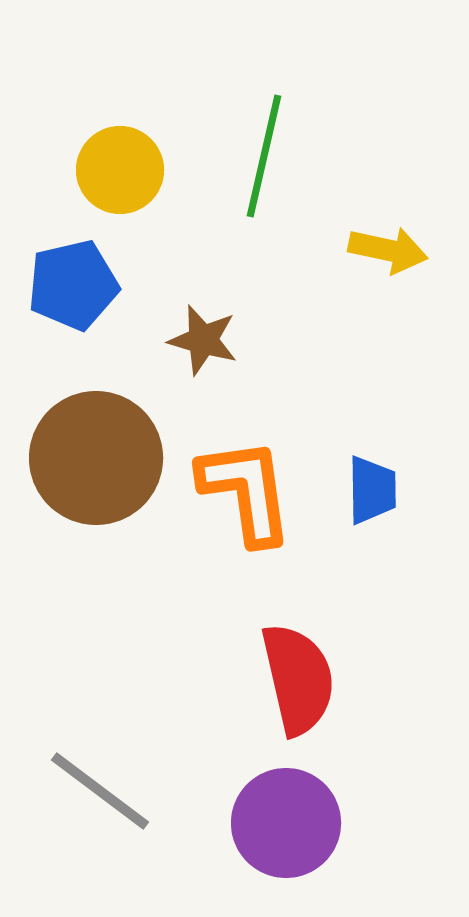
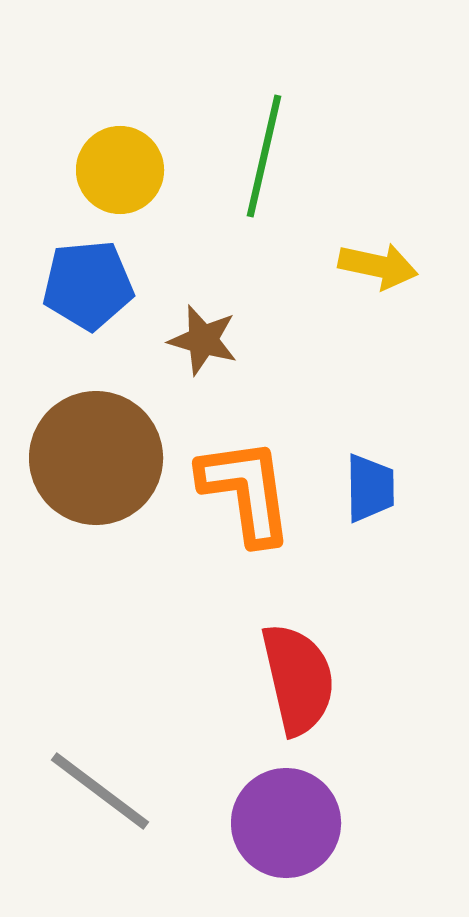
yellow arrow: moved 10 px left, 16 px down
blue pentagon: moved 15 px right; rotated 8 degrees clockwise
blue trapezoid: moved 2 px left, 2 px up
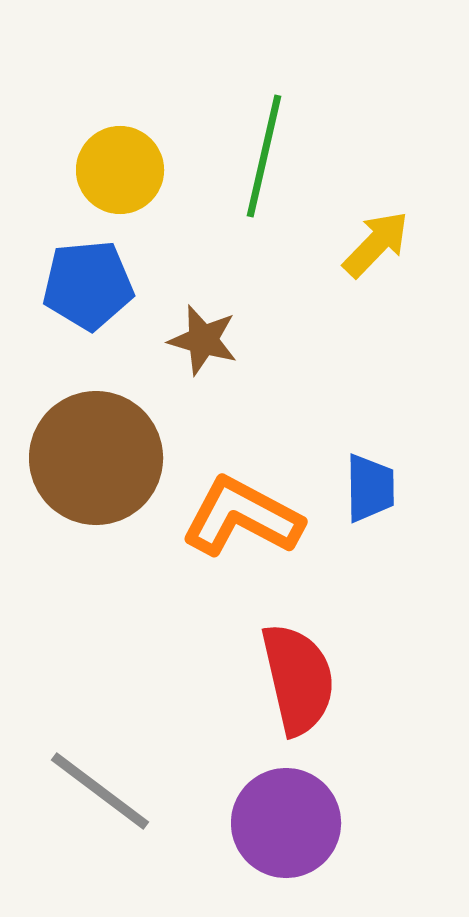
yellow arrow: moved 2 px left, 22 px up; rotated 58 degrees counterclockwise
orange L-shape: moved 4 px left, 26 px down; rotated 54 degrees counterclockwise
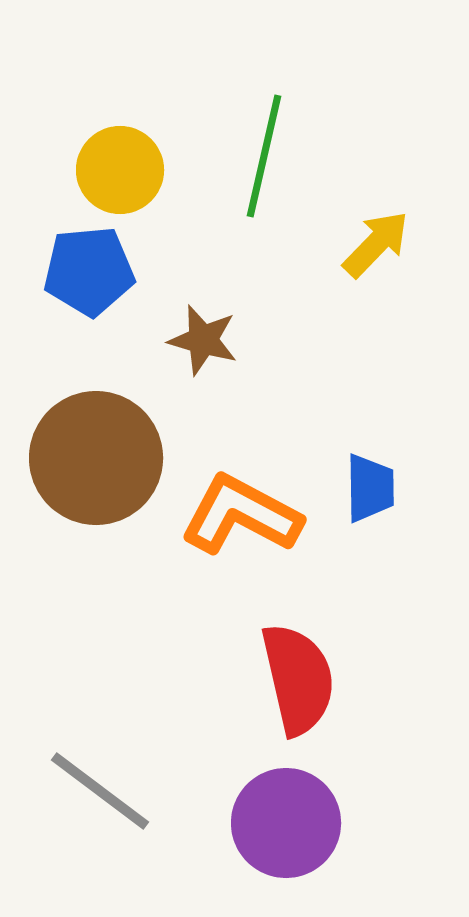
blue pentagon: moved 1 px right, 14 px up
orange L-shape: moved 1 px left, 2 px up
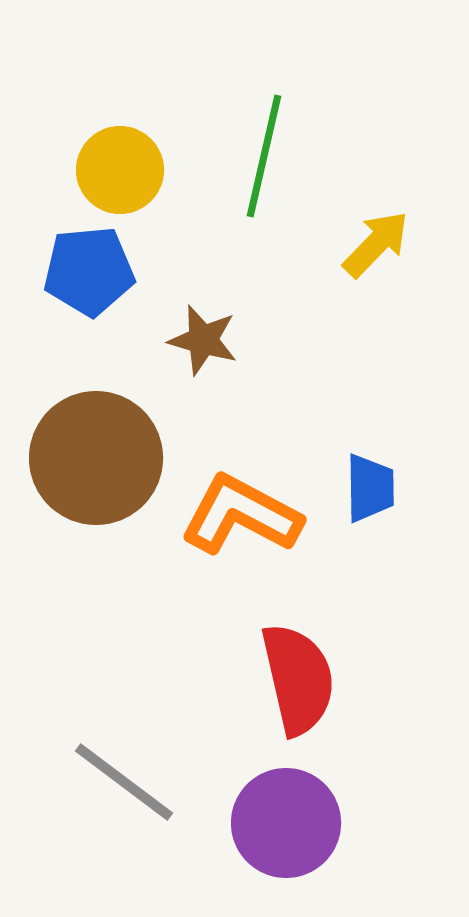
gray line: moved 24 px right, 9 px up
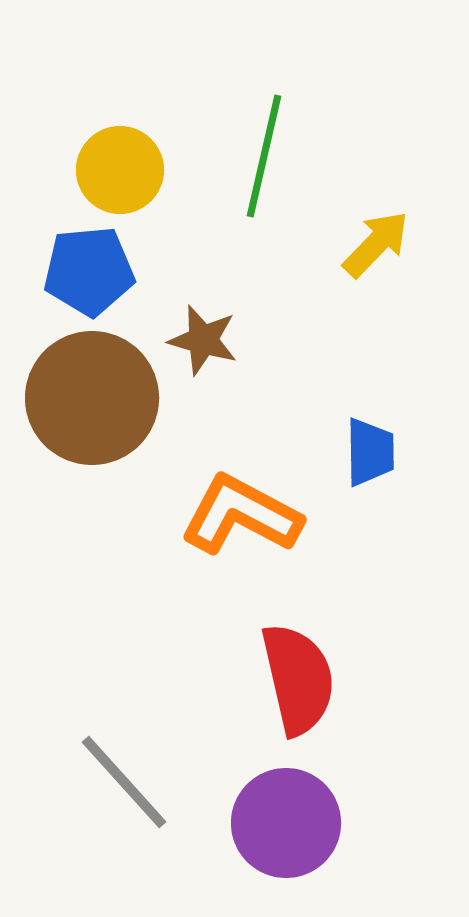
brown circle: moved 4 px left, 60 px up
blue trapezoid: moved 36 px up
gray line: rotated 11 degrees clockwise
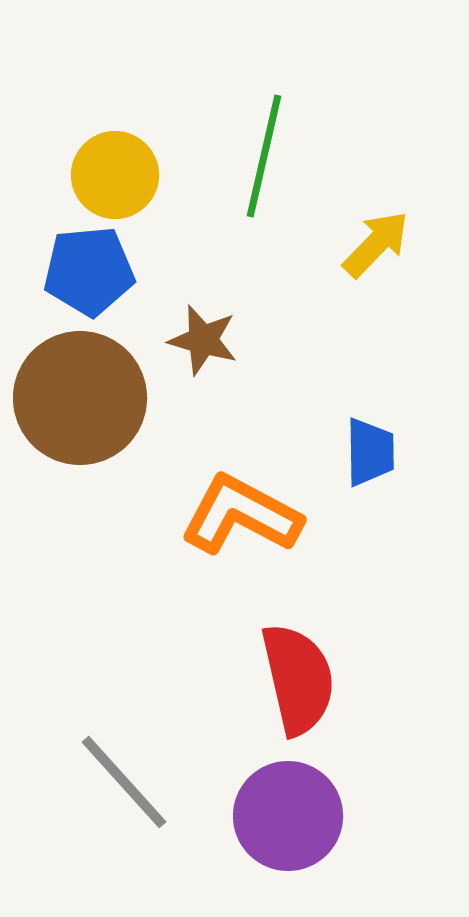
yellow circle: moved 5 px left, 5 px down
brown circle: moved 12 px left
purple circle: moved 2 px right, 7 px up
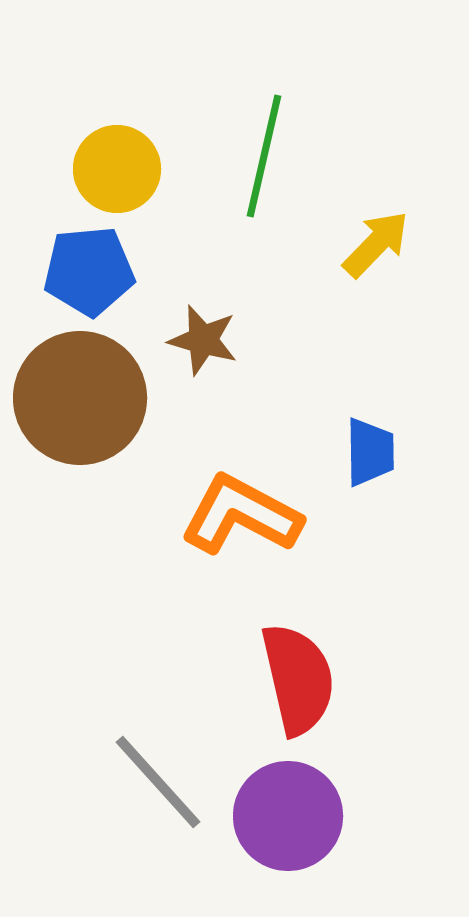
yellow circle: moved 2 px right, 6 px up
gray line: moved 34 px right
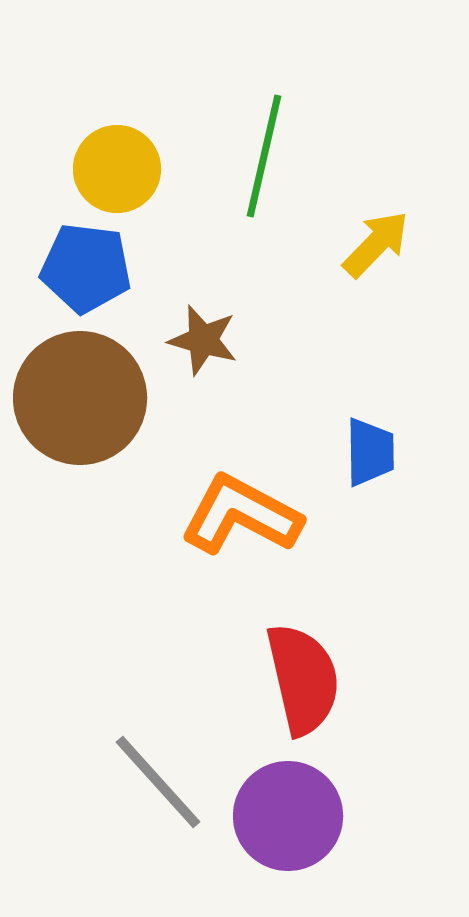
blue pentagon: moved 3 px left, 3 px up; rotated 12 degrees clockwise
red semicircle: moved 5 px right
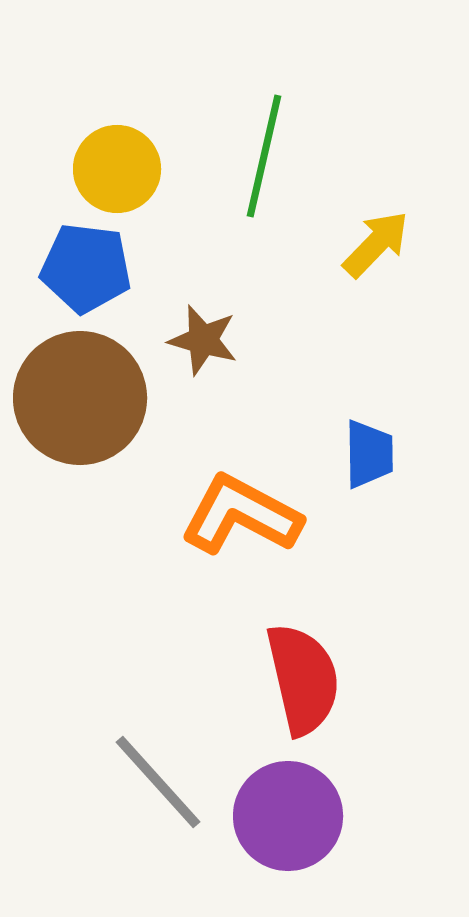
blue trapezoid: moved 1 px left, 2 px down
